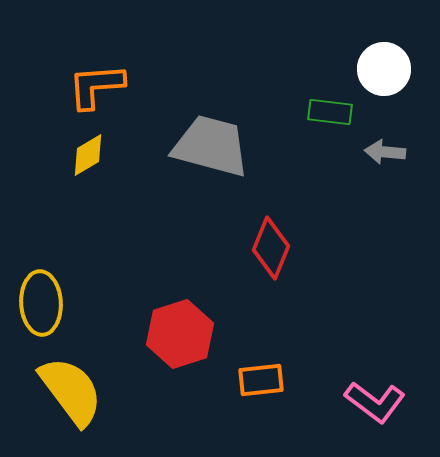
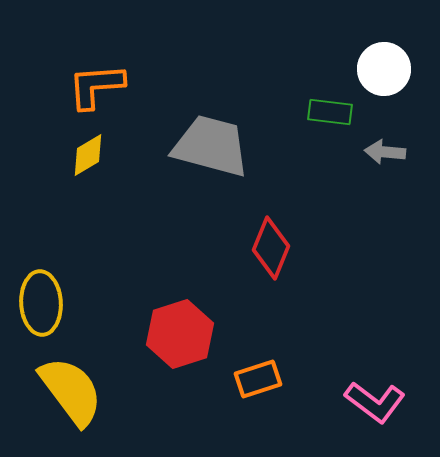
orange rectangle: moved 3 px left, 1 px up; rotated 12 degrees counterclockwise
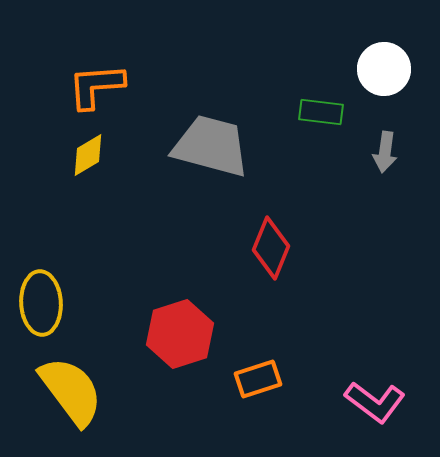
green rectangle: moved 9 px left
gray arrow: rotated 87 degrees counterclockwise
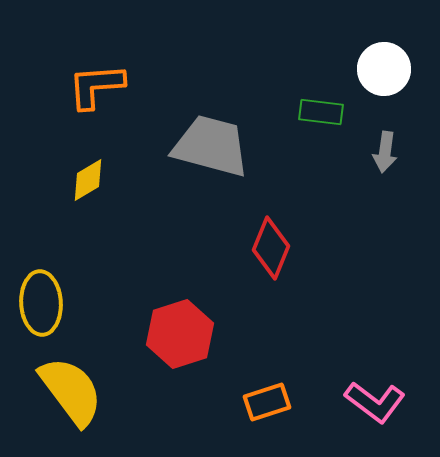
yellow diamond: moved 25 px down
orange rectangle: moved 9 px right, 23 px down
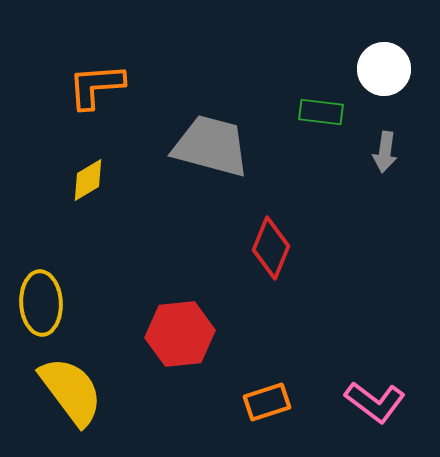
red hexagon: rotated 12 degrees clockwise
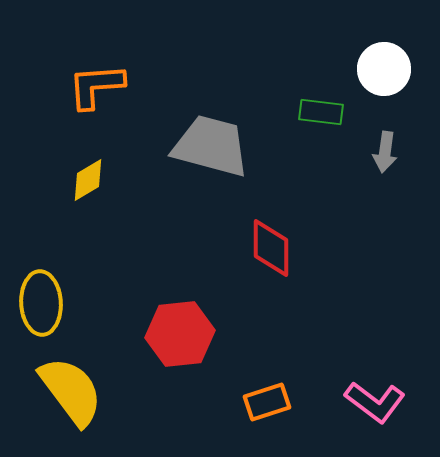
red diamond: rotated 22 degrees counterclockwise
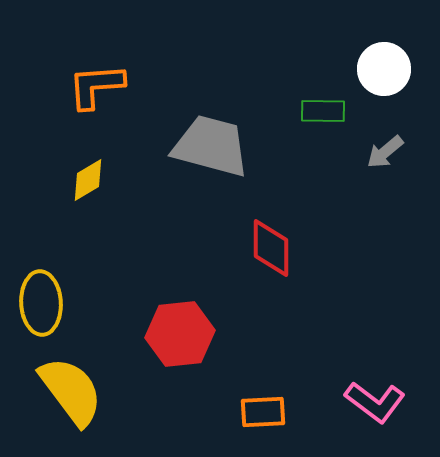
green rectangle: moved 2 px right, 1 px up; rotated 6 degrees counterclockwise
gray arrow: rotated 42 degrees clockwise
orange rectangle: moved 4 px left, 10 px down; rotated 15 degrees clockwise
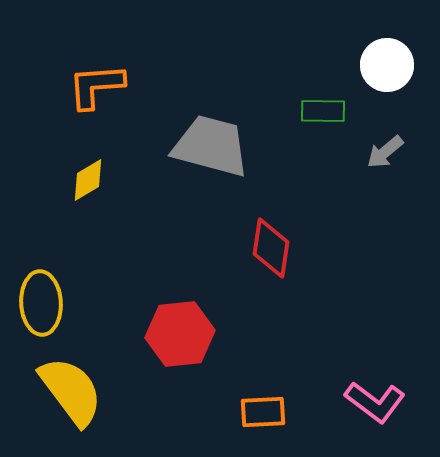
white circle: moved 3 px right, 4 px up
red diamond: rotated 8 degrees clockwise
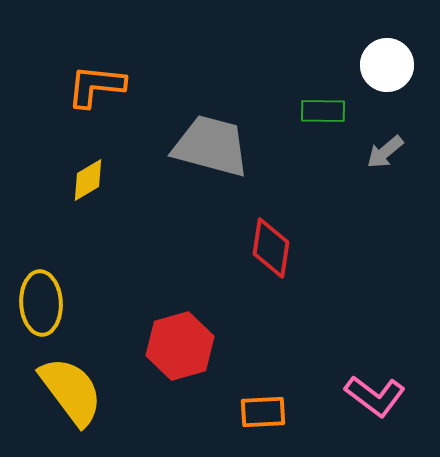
orange L-shape: rotated 10 degrees clockwise
red hexagon: moved 12 px down; rotated 10 degrees counterclockwise
pink L-shape: moved 6 px up
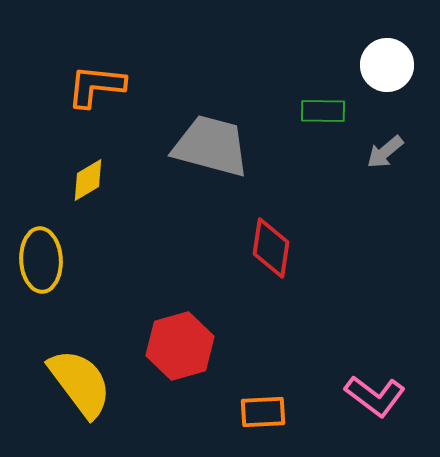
yellow ellipse: moved 43 px up
yellow semicircle: moved 9 px right, 8 px up
